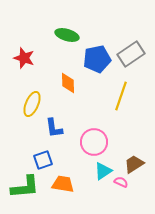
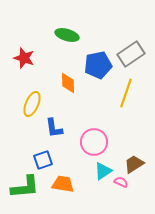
blue pentagon: moved 1 px right, 6 px down
yellow line: moved 5 px right, 3 px up
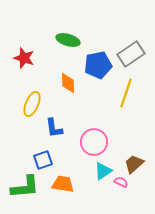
green ellipse: moved 1 px right, 5 px down
brown trapezoid: rotated 10 degrees counterclockwise
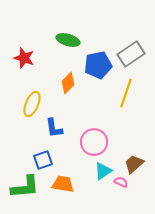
orange diamond: rotated 45 degrees clockwise
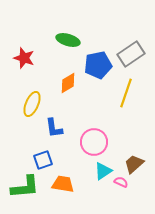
orange diamond: rotated 15 degrees clockwise
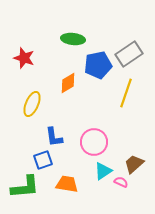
green ellipse: moved 5 px right, 1 px up; rotated 10 degrees counterclockwise
gray rectangle: moved 2 px left
blue L-shape: moved 9 px down
orange trapezoid: moved 4 px right
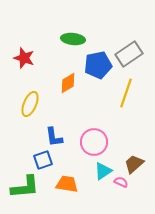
yellow ellipse: moved 2 px left
